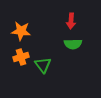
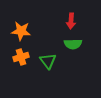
green triangle: moved 5 px right, 4 px up
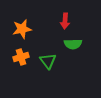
red arrow: moved 6 px left
orange star: moved 1 px right, 2 px up; rotated 18 degrees counterclockwise
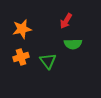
red arrow: moved 1 px right; rotated 28 degrees clockwise
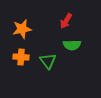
green semicircle: moved 1 px left, 1 px down
orange cross: rotated 21 degrees clockwise
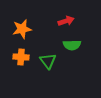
red arrow: rotated 140 degrees counterclockwise
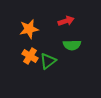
orange star: moved 7 px right
orange cross: moved 9 px right, 1 px up; rotated 28 degrees clockwise
green triangle: rotated 30 degrees clockwise
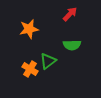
red arrow: moved 4 px right, 7 px up; rotated 28 degrees counterclockwise
orange cross: moved 13 px down
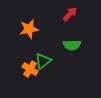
green triangle: moved 5 px left
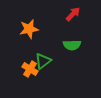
red arrow: moved 3 px right
